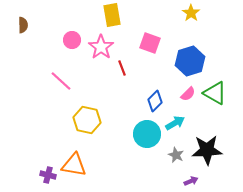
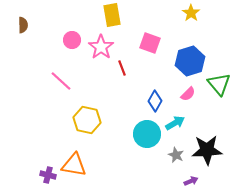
green triangle: moved 4 px right, 9 px up; rotated 20 degrees clockwise
blue diamond: rotated 15 degrees counterclockwise
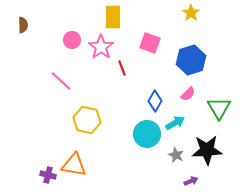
yellow rectangle: moved 1 px right, 2 px down; rotated 10 degrees clockwise
blue hexagon: moved 1 px right, 1 px up
green triangle: moved 24 px down; rotated 10 degrees clockwise
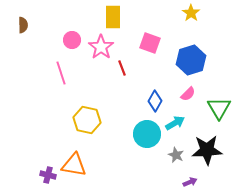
pink line: moved 8 px up; rotated 30 degrees clockwise
purple arrow: moved 1 px left, 1 px down
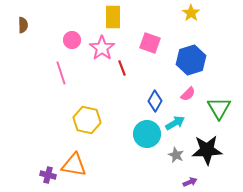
pink star: moved 1 px right, 1 px down
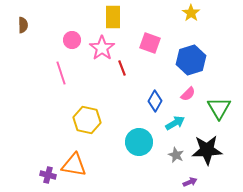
cyan circle: moved 8 px left, 8 px down
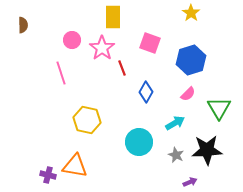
blue diamond: moved 9 px left, 9 px up
orange triangle: moved 1 px right, 1 px down
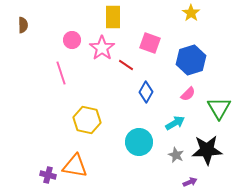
red line: moved 4 px right, 3 px up; rotated 35 degrees counterclockwise
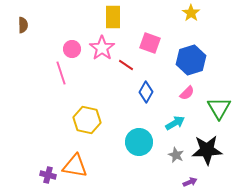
pink circle: moved 9 px down
pink semicircle: moved 1 px left, 1 px up
